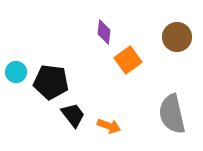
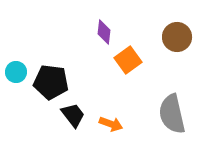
orange arrow: moved 2 px right, 2 px up
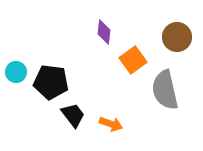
orange square: moved 5 px right
gray semicircle: moved 7 px left, 24 px up
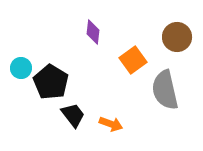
purple diamond: moved 11 px left
cyan circle: moved 5 px right, 4 px up
black pentagon: rotated 24 degrees clockwise
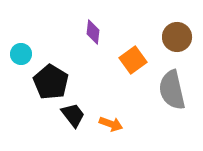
cyan circle: moved 14 px up
gray semicircle: moved 7 px right
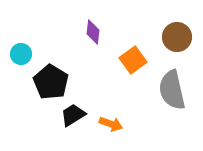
black trapezoid: rotated 84 degrees counterclockwise
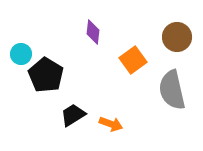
black pentagon: moved 5 px left, 7 px up
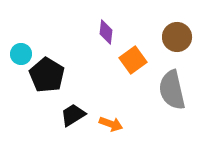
purple diamond: moved 13 px right
black pentagon: moved 1 px right
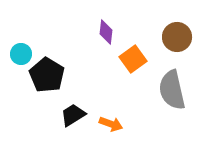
orange square: moved 1 px up
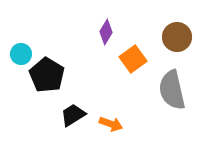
purple diamond: rotated 25 degrees clockwise
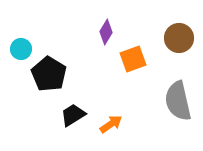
brown circle: moved 2 px right, 1 px down
cyan circle: moved 5 px up
orange square: rotated 16 degrees clockwise
black pentagon: moved 2 px right, 1 px up
gray semicircle: moved 6 px right, 11 px down
orange arrow: rotated 55 degrees counterclockwise
